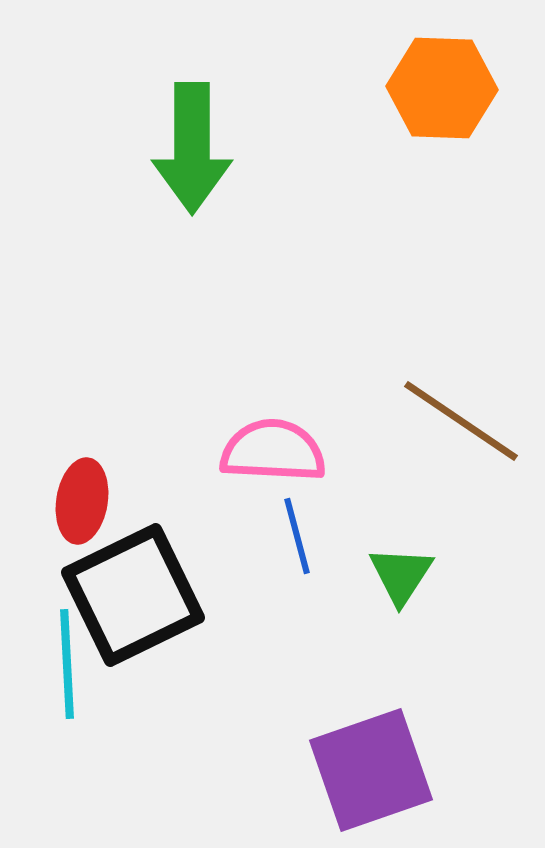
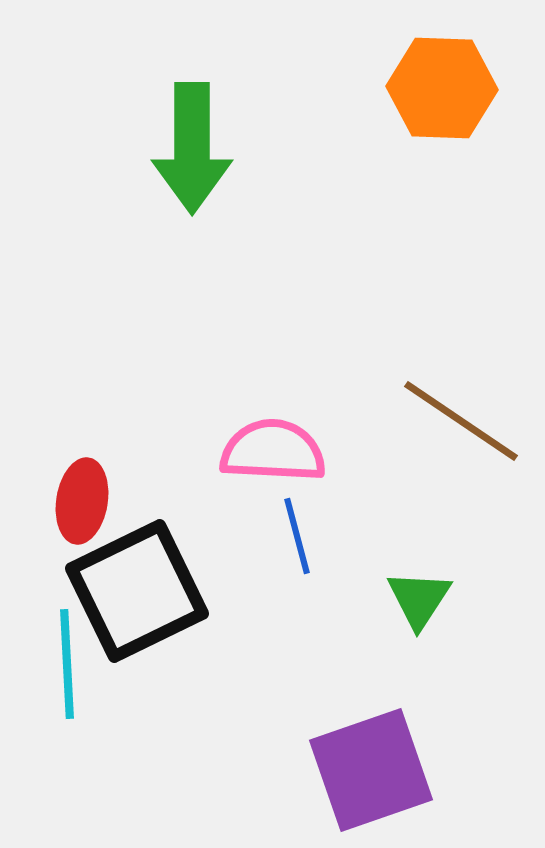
green triangle: moved 18 px right, 24 px down
black square: moved 4 px right, 4 px up
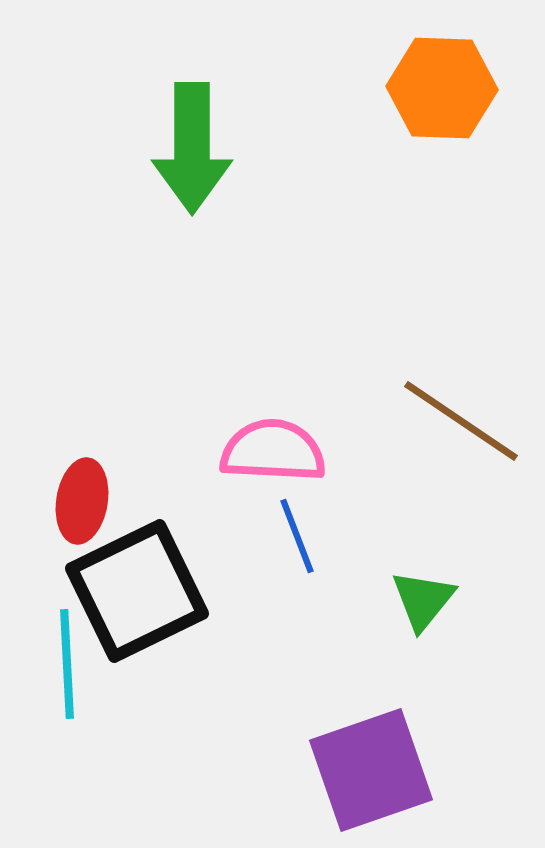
blue line: rotated 6 degrees counterclockwise
green triangle: moved 4 px right, 1 px down; rotated 6 degrees clockwise
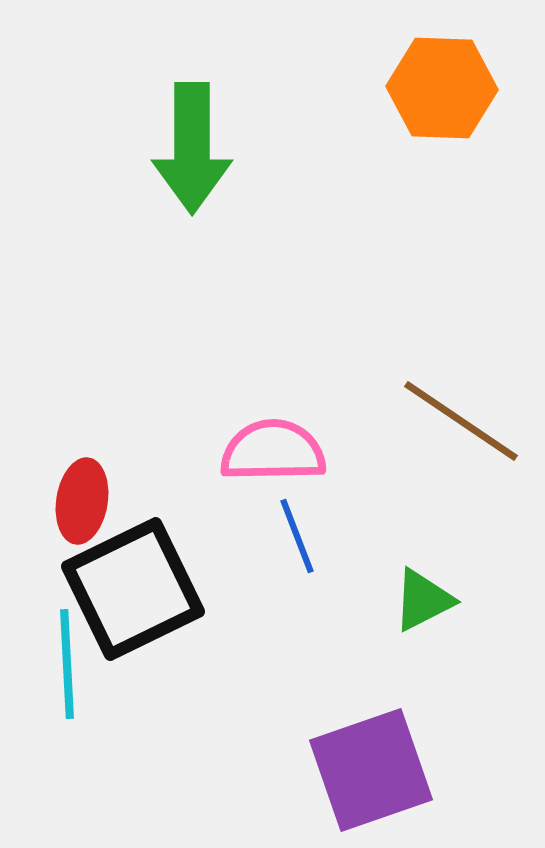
pink semicircle: rotated 4 degrees counterclockwise
black square: moved 4 px left, 2 px up
green triangle: rotated 24 degrees clockwise
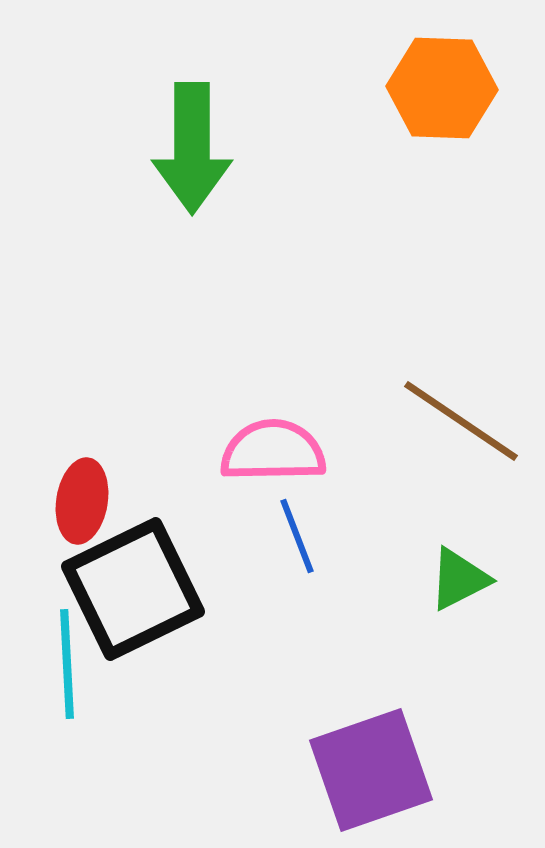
green triangle: moved 36 px right, 21 px up
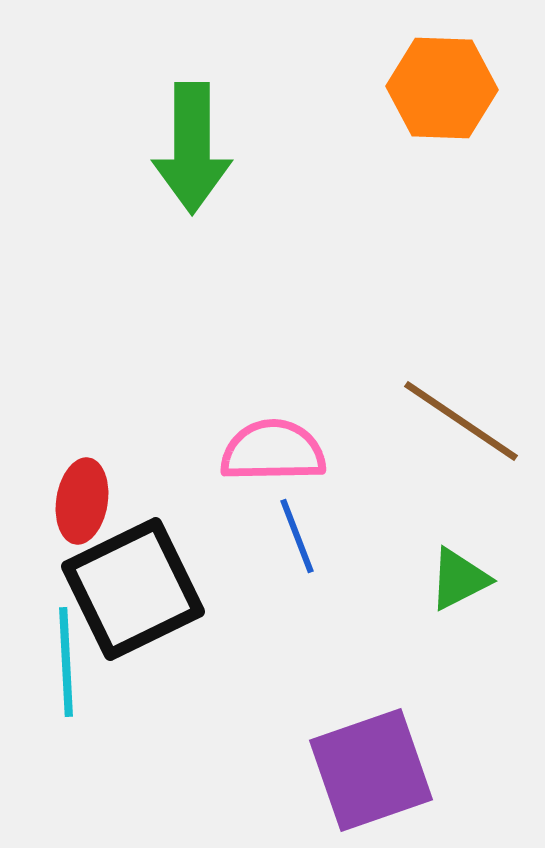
cyan line: moved 1 px left, 2 px up
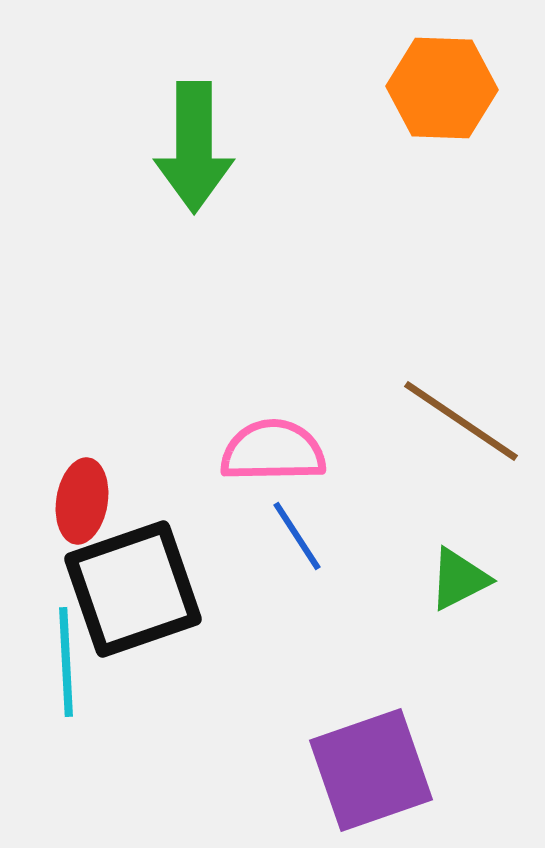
green arrow: moved 2 px right, 1 px up
blue line: rotated 12 degrees counterclockwise
black square: rotated 7 degrees clockwise
